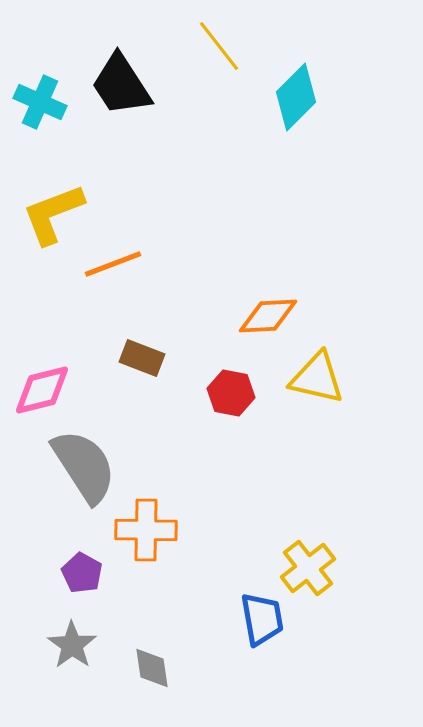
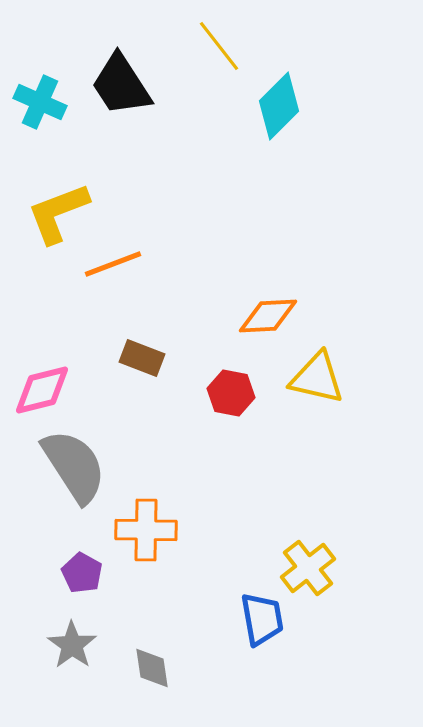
cyan diamond: moved 17 px left, 9 px down
yellow L-shape: moved 5 px right, 1 px up
gray semicircle: moved 10 px left
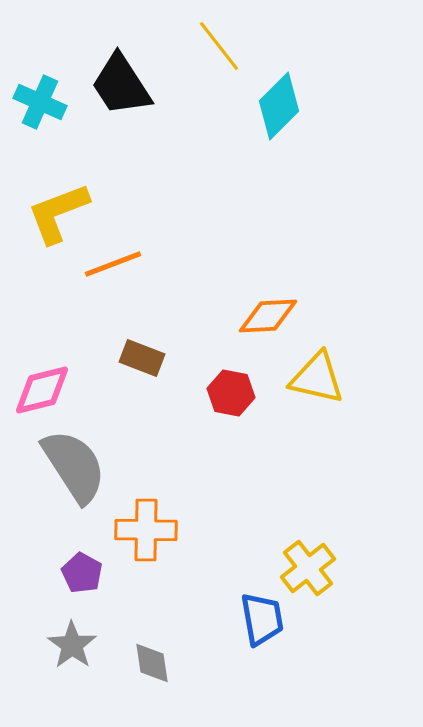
gray diamond: moved 5 px up
